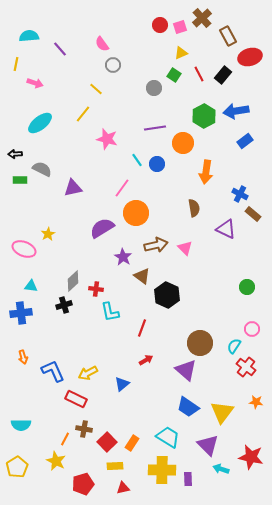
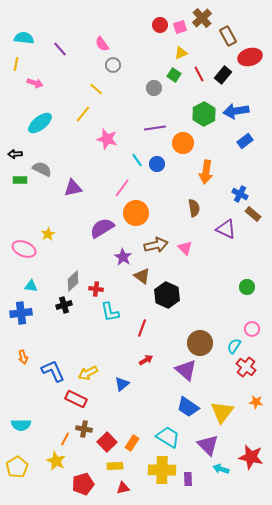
cyan semicircle at (29, 36): moved 5 px left, 2 px down; rotated 12 degrees clockwise
green hexagon at (204, 116): moved 2 px up
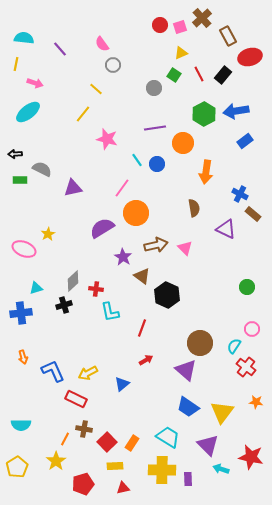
cyan ellipse at (40, 123): moved 12 px left, 11 px up
cyan triangle at (31, 286): moved 5 px right, 2 px down; rotated 24 degrees counterclockwise
yellow star at (56, 461): rotated 12 degrees clockwise
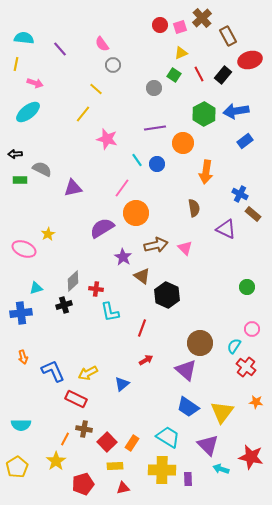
red ellipse at (250, 57): moved 3 px down
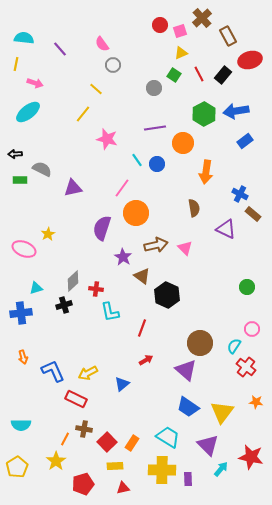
pink square at (180, 27): moved 4 px down
purple semicircle at (102, 228): rotated 40 degrees counterclockwise
cyan arrow at (221, 469): rotated 112 degrees clockwise
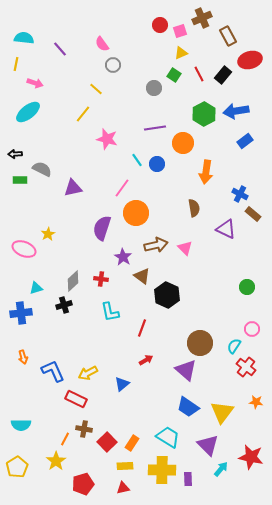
brown cross at (202, 18): rotated 18 degrees clockwise
red cross at (96, 289): moved 5 px right, 10 px up
yellow rectangle at (115, 466): moved 10 px right
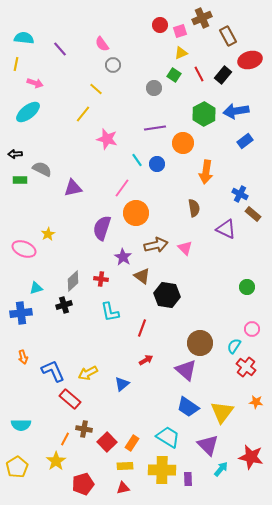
black hexagon at (167, 295): rotated 15 degrees counterclockwise
red rectangle at (76, 399): moved 6 px left; rotated 15 degrees clockwise
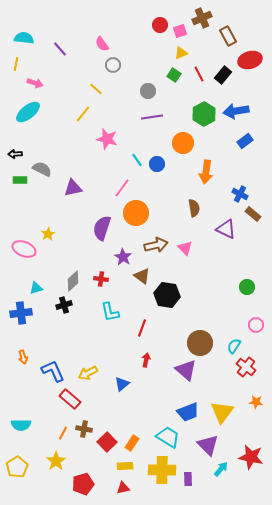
gray circle at (154, 88): moved 6 px left, 3 px down
purple line at (155, 128): moved 3 px left, 11 px up
pink circle at (252, 329): moved 4 px right, 4 px up
red arrow at (146, 360): rotated 48 degrees counterclockwise
blue trapezoid at (188, 407): moved 5 px down; rotated 55 degrees counterclockwise
orange line at (65, 439): moved 2 px left, 6 px up
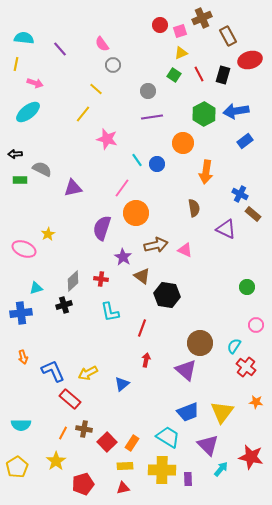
black rectangle at (223, 75): rotated 24 degrees counterclockwise
pink triangle at (185, 248): moved 2 px down; rotated 21 degrees counterclockwise
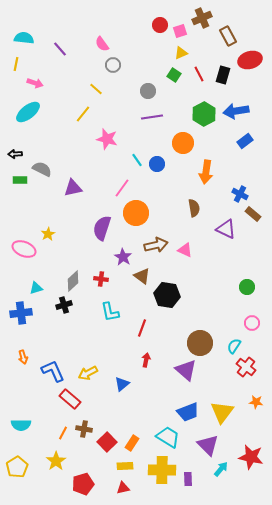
pink circle at (256, 325): moved 4 px left, 2 px up
